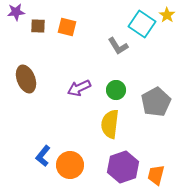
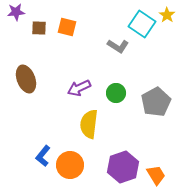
brown square: moved 1 px right, 2 px down
gray L-shape: rotated 25 degrees counterclockwise
green circle: moved 3 px down
yellow semicircle: moved 21 px left
orange trapezoid: rotated 135 degrees clockwise
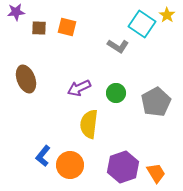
orange trapezoid: moved 2 px up
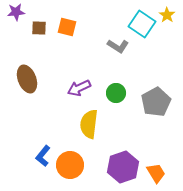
brown ellipse: moved 1 px right
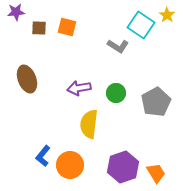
cyan square: moved 1 px left, 1 px down
purple arrow: rotated 15 degrees clockwise
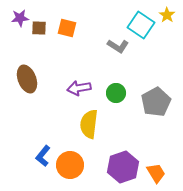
purple star: moved 4 px right, 6 px down
orange square: moved 1 px down
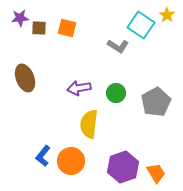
brown ellipse: moved 2 px left, 1 px up
orange circle: moved 1 px right, 4 px up
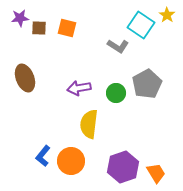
gray pentagon: moved 9 px left, 18 px up
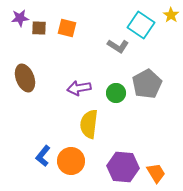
yellow star: moved 4 px right
purple hexagon: rotated 24 degrees clockwise
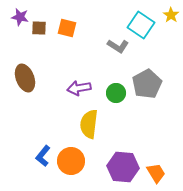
purple star: moved 1 px up; rotated 18 degrees clockwise
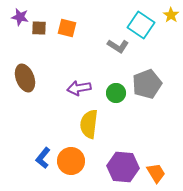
gray pentagon: rotated 8 degrees clockwise
blue L-shape: moved 2 px down
